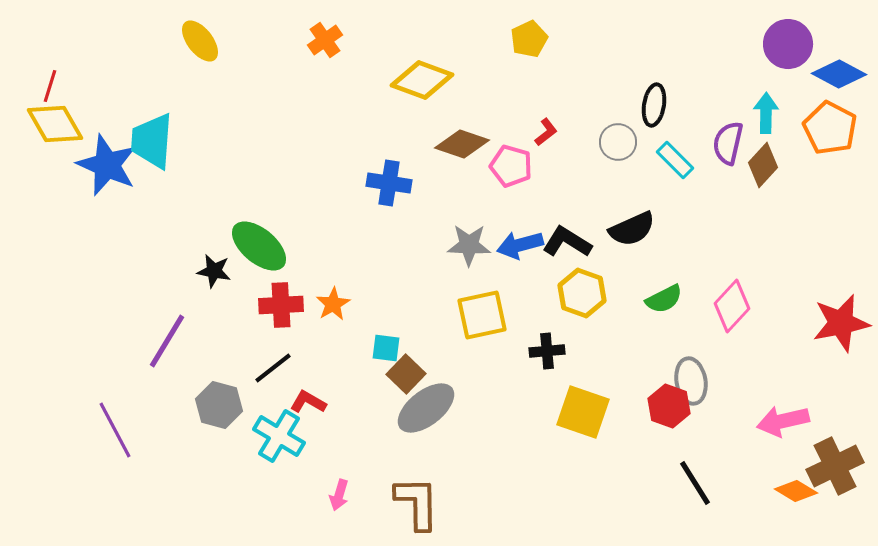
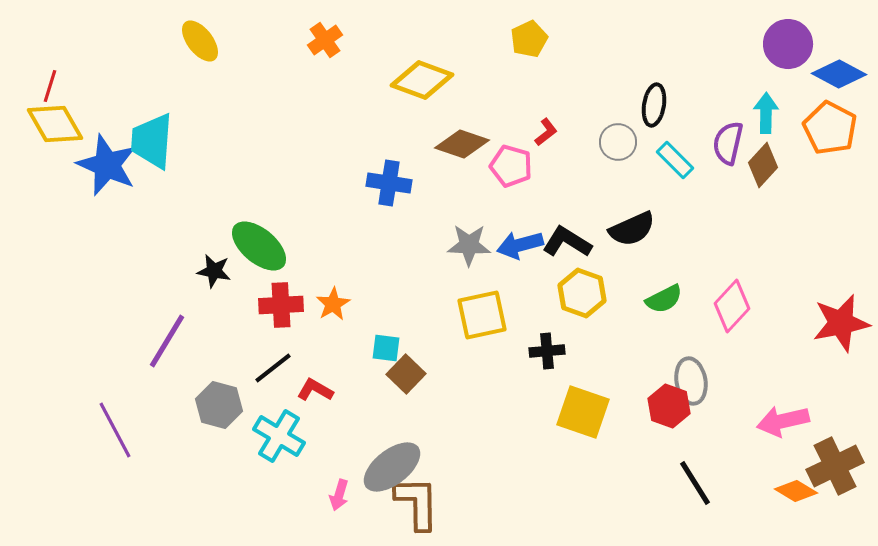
red L-shape at (308, 402): moved 7 px right, 12 px up
gray ellipse at (426, 408): moved 34 px left, 59 px down
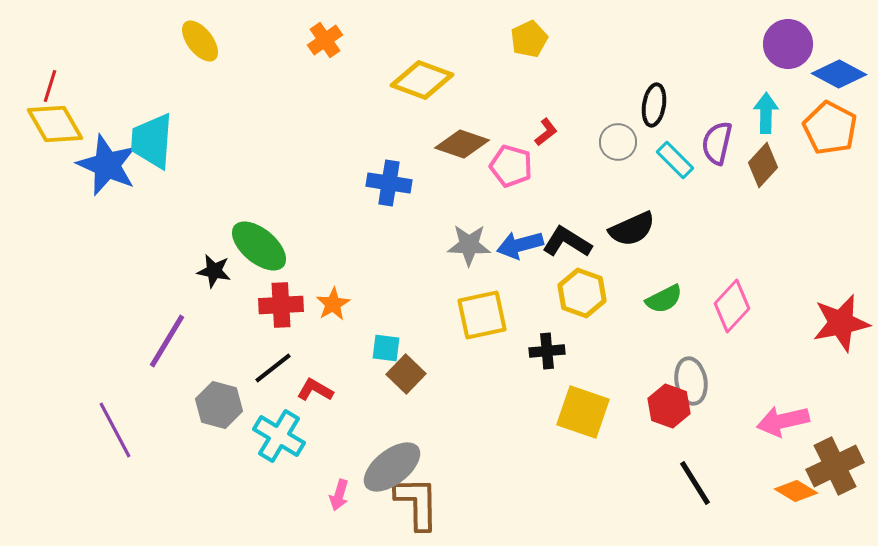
purple semicircle at (728, 143): moved 11 px left
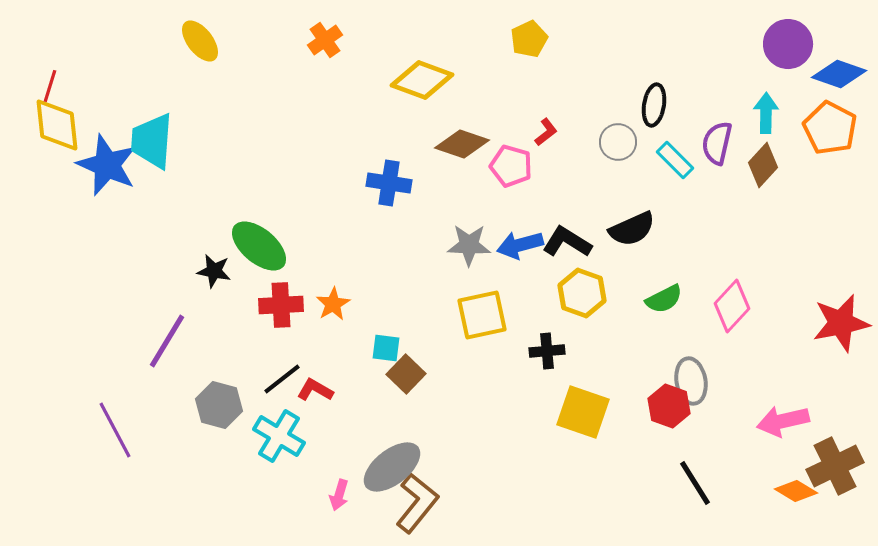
blue diamond at (839, 74): rotated 8 degrees counterclockwise
yellow diamond at (55, 124): moved 2 px right, 1 px down; rotated 24 degrees clockwise
black line at (273, 368): moved 9 px right, 11 px down
brown L-shape at (417, 503): rotated 40 degrees clockwise
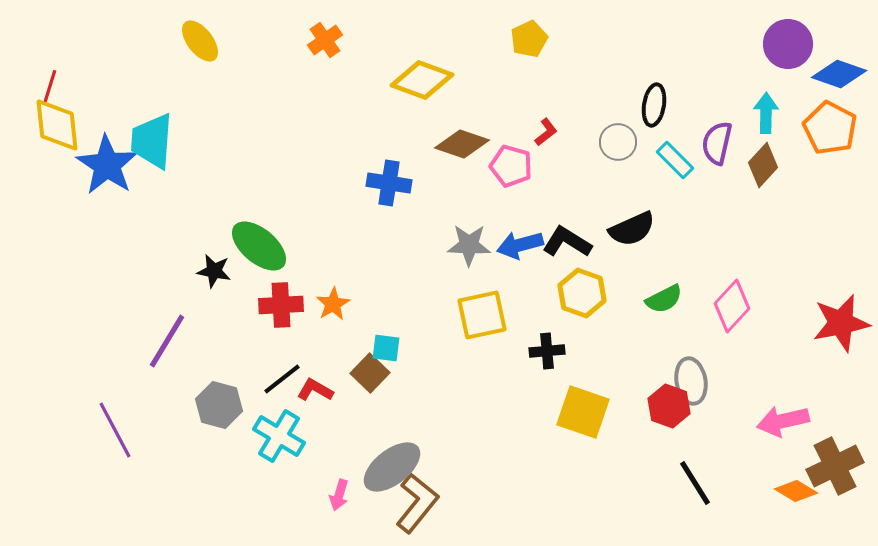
blue star at (107, 165): rotated 10 degrees clockwise
brown square at (406, 374): moved 36 px left, 1 px up
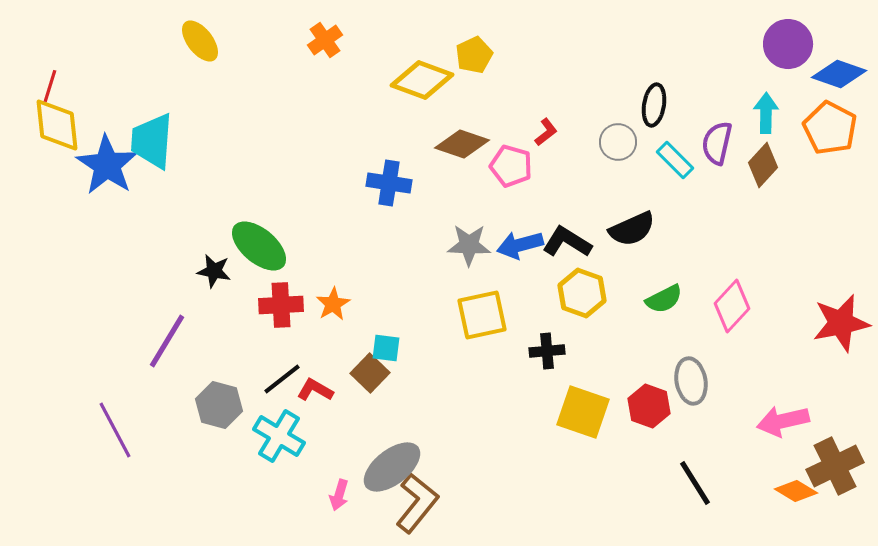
yellow pentagon at (529, 39): moved 55 px left, 16 px down
red hexagon at (669, 406): moved 20 px left
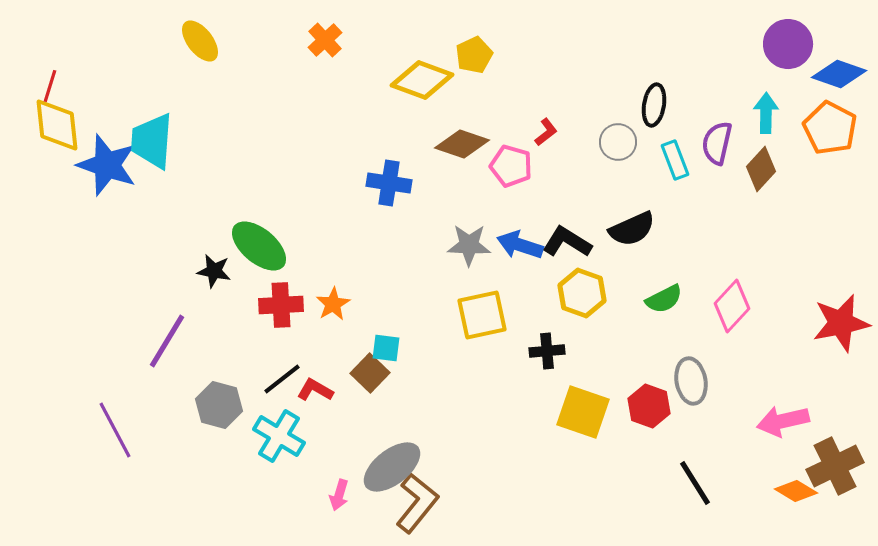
orange cross at (325, 40): rotated 8 degrees counterclockwise
cyan rectangle at (675, 160): rotated 24 degrees clockwise
blue star at (107, 165): rotated 14 degrees counterclockwise
brown diamond at (763, 165): moved 2 px left, 4 px down
blue arrow at (520, 245): rotated 33 degrees clockwise
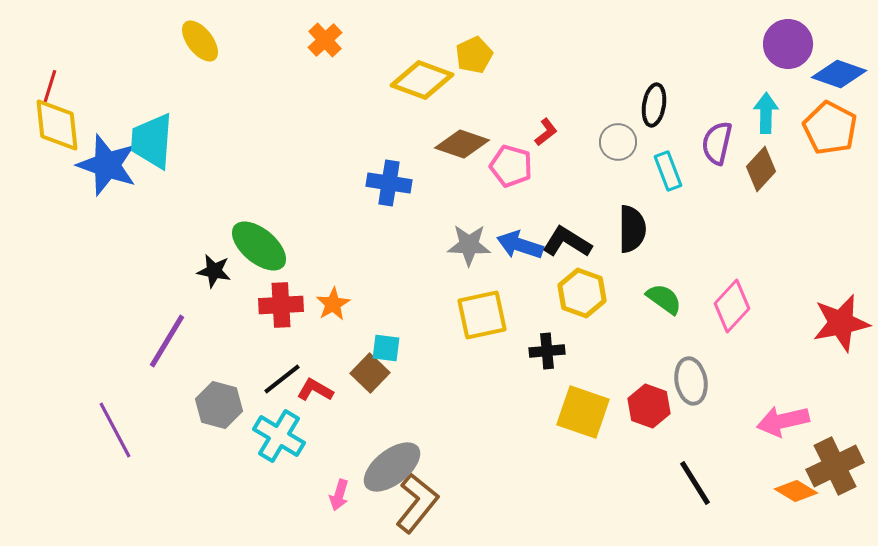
cyan rectangle at (675, 160): moved 7 px left, 11 px down
black semicircle at (632, 229): rotated 66 degrees counterclockwise
green semicircle at (664, 299): rotated 117 degrees counterclockwise
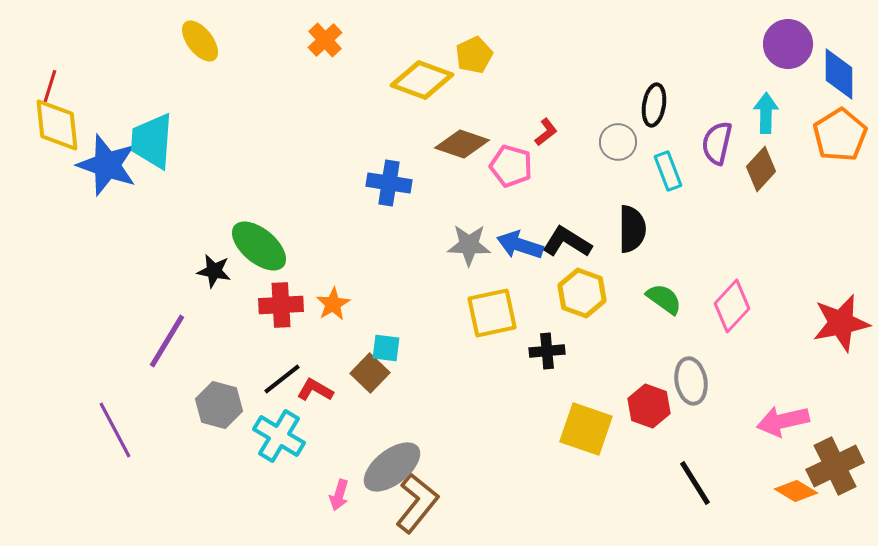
blue diamond at (839, 74): rotated 70 degrees clockwise
orange pentagon at (830, 128): moved 10 px right, 7 px down; rotated 12 degrees clockwise
yellow square at (482, 315): moved 10 px right, 2 px up
yellow square at (583, 412): moved 3 px right, 17 px down
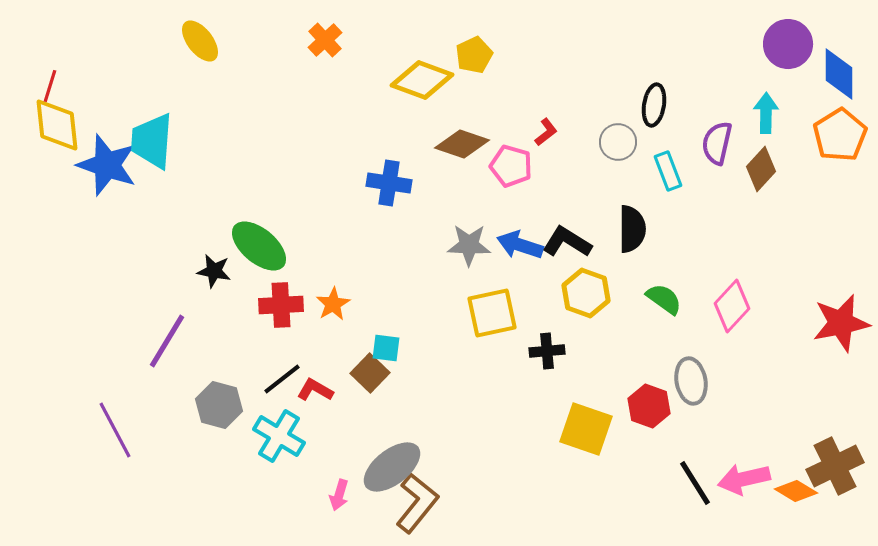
yellow hexagon at (582, 293): moved 4 px right
pink arrow at (783, 421): moved 39 px left, 58 px down
